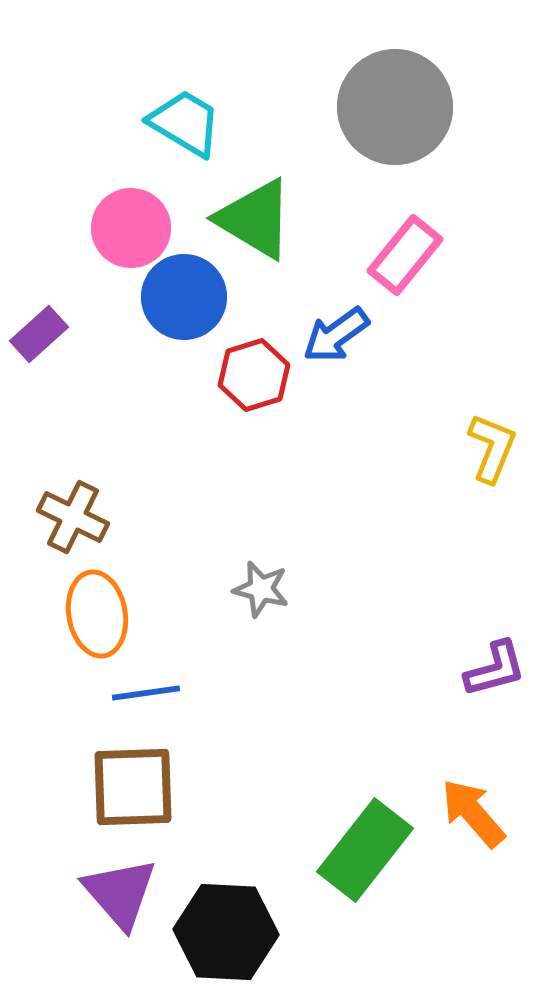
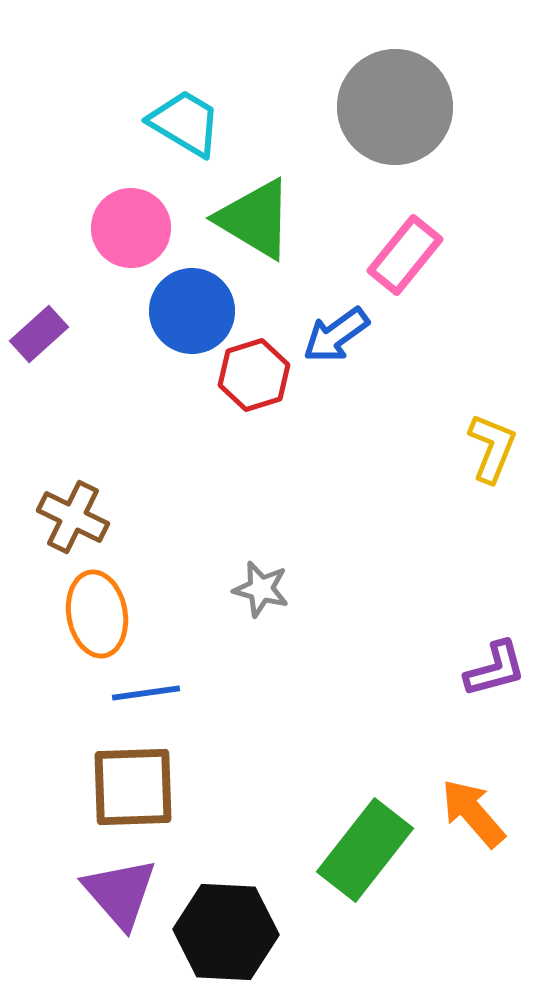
blue circle: moved 8 px right, 14 px down
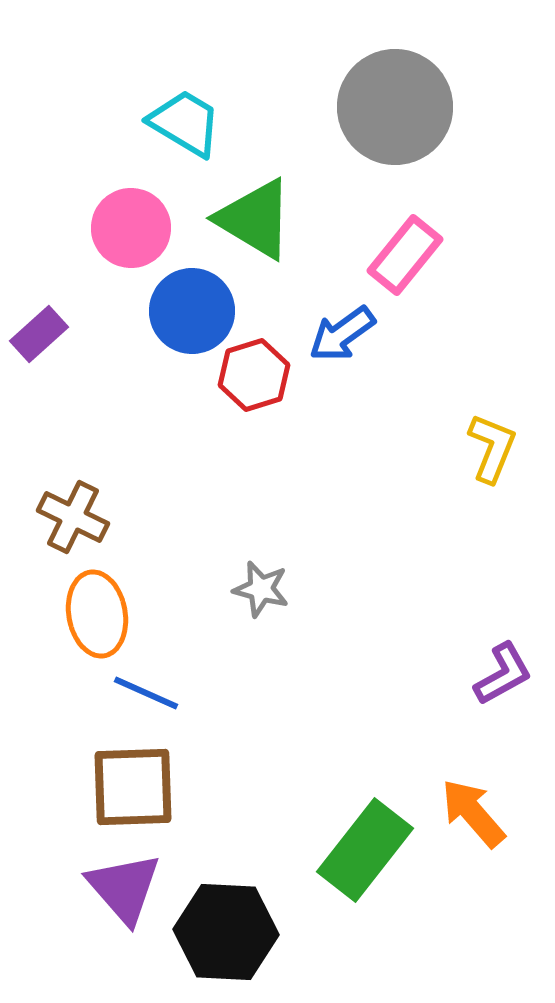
blue arrow: moved 6 px right, 1 px up
purple L-shape: moved 8 px right, 5 px down; rotated 14 degrees counterclockwise
blue line: rotated 32 degrees clockwise
purple triangle: moved 4 px right, 5 px up
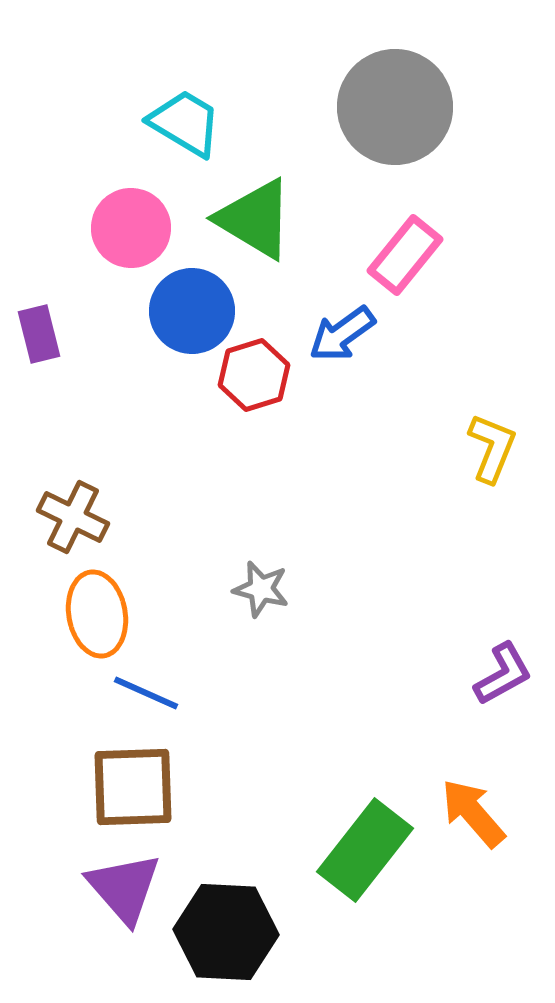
purple rectangle: rotated 62 degrees counterclockwise
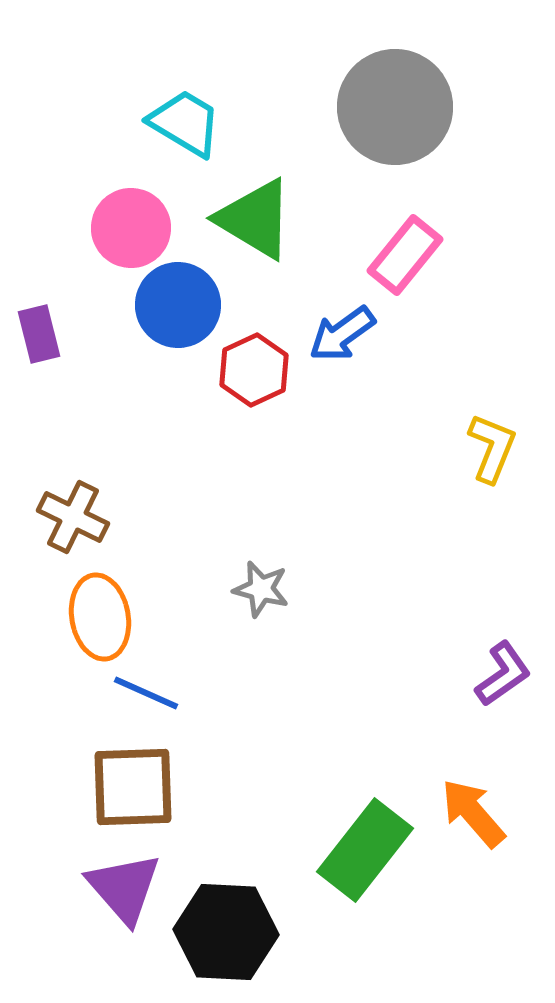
blue circle: moved 14 px left, 6 px up
red hexagon: moved 5 px up; rotated 8 degrees counterclockwise
orange ellipse: moved 3 px right, 3 px down
purple L-shape: rotated 6 degrees counterclockwise
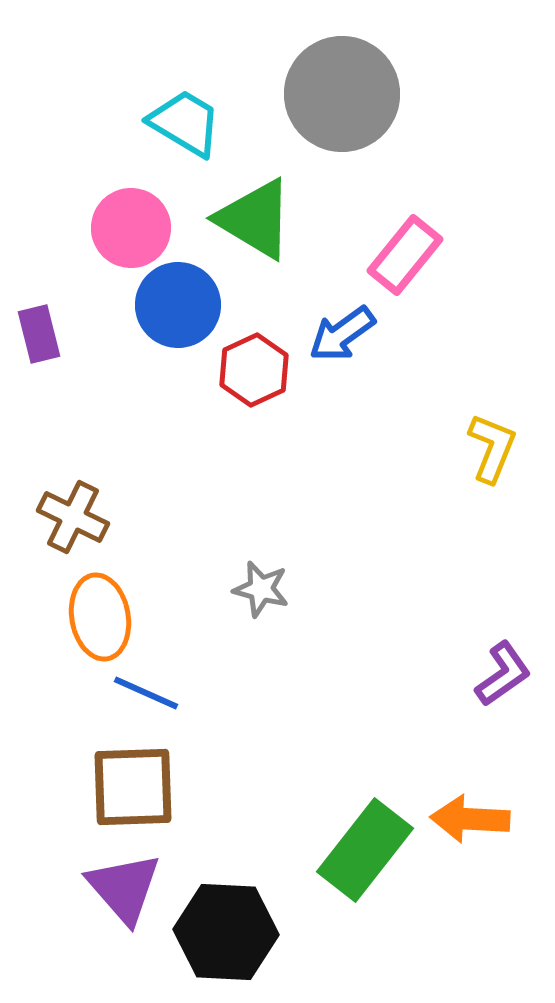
gray circle: moved 53 px left, 13 px up
orange arrow: moved 3 px left, 6 px down; rotated 46 degrees counterclockwise
